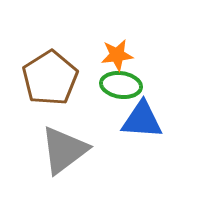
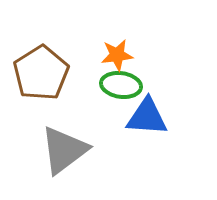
brown pentagon: moved 9 px left, 5 px up
blue triangle: moved 5 px right, 3 px up
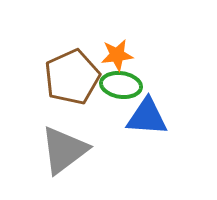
brown pentagon: moved 31 px right, 4 px down; rotated 8 degrees clockwise
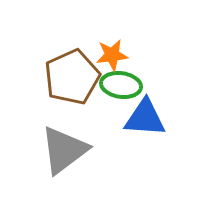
orange star: moved 5 px left
blue triangle: moved 2 px left, 1 px down
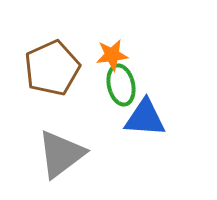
brown pentagon: moved 20 px left, 9 px up
green ellipse: rotated 69 degrees clockwise
gray triangle: moved 3 px left, 4 px down
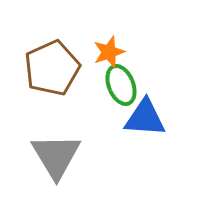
orange star: moved 3 px left, 3 px up; rotated 12 degrees counterclockwise
green ellipse: rotated 9 degrees counterclockwise
gray triangle: moved 5 px left, 2 px down; rotated 24 degrees counterclockwise
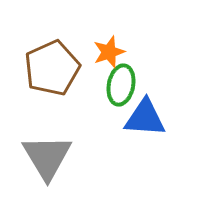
green ellipse: rotated 33 degrees clockwise
gray triangle: moved 9 px left, 1 px down
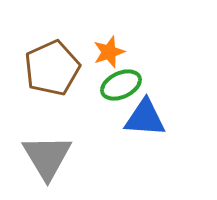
green ellipse: rotated 54 degrees clockwise
